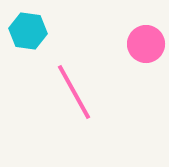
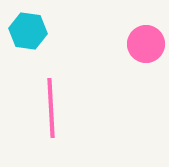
pink line: moved 23 px left, 16 px down; rotated 26 degrees clockwise
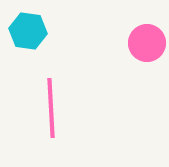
pink circle: moved 1 px right, 1 px up
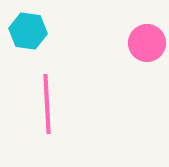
pink line: moved 4 px left, 4 px up
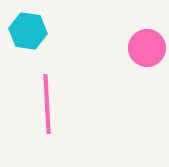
pink circle: moved 5 px down
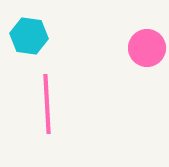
cyan hexagon: moved 1 px right, 5 px down
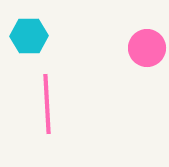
cyan hexagon: rotated 9 degrees counterclockwise
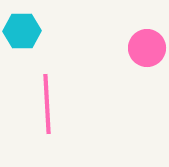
cyan hexagon: moved 7 px left, 5 px up
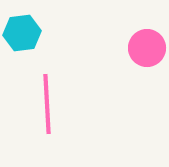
cyan hexagon: moved 2 px down; rotated 6 degrees counterclockwise
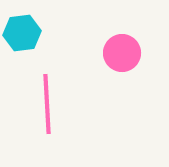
pink circle: moved 25 px left, 5 px down
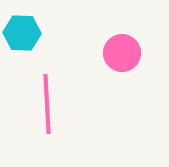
cyan hexagon: rotated 9 degrees clockwise
